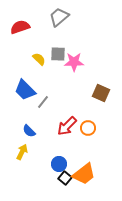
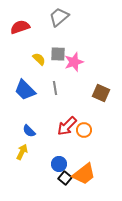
pink star: rotated 18 degrees counterclockwise
gray line: moved 12 px right, 14 px up; rotated 48 degrees counterclockwise
orange circle: moved 4 px left, 2 px down
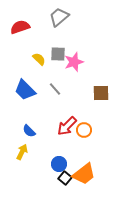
gray line: moved 1 px down; rotated 32 degrees counterclockwise
brown square: rotated 24 degrees counterclockwise
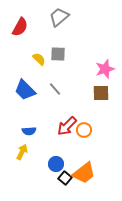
red semicircle: rotated 138 degrees clockwise
pink star: moved 31 px right, 7 px down
blue semicircle: rotated 48 degrees counterclockwise
blue circle: moved 3 px left
orange trapezoid: moved 1 px up
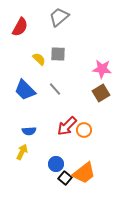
pink star: moved 3 px left; rotated 24 degrees clockwise
brown square: rotated 30 degrees counterclockwise
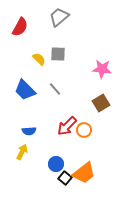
brown square: moved 10 px down
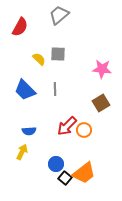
gray trapezoid: moved 2 px up
gray line: rotated 40 degrees clockwise
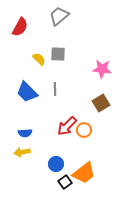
gray trapezoid: moved 1 px down
blue trapezoid: moved 2 px right, 2 px down
blue semicircle: moved 4 px left, 2 px down
yellow arrow: rotated 126 degrees counterclockwise
black square: moved 4 px down; rotated 16 degrees clockwise
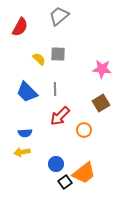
red arrow: moved 7 px left, 10 px up
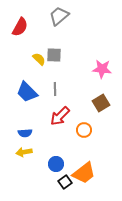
gray square: moved 4 px left, 1 px down
yellow arrow: moved 2 px right
